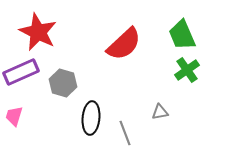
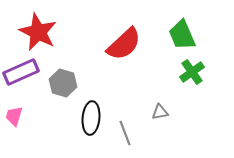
green cross: moved 5 px right, 2 px down
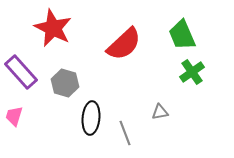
red star: moved 15 px right, 4 px up
purple rectangle: rotated 72 degrees clockwise
gray hexagon: moved 2 px right
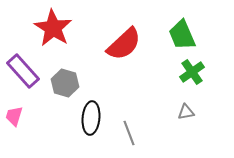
red star: rotated 6 degrees clockwise
purple rectangle: moved 2 px right, 1 px up
gray triangle: moved 26 px right
gray line: moved 4 px right
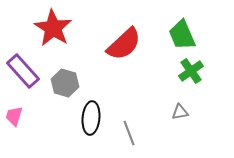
green cross: moved 1 px left, 1 px up
gray triangle: moved 6 px left
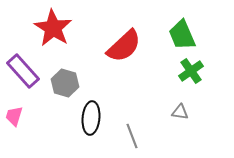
red semicircle: moved 2 px down
gray triangle: rotated 18 degrees clockwise
gray line: moved 3 px right, 3 px down
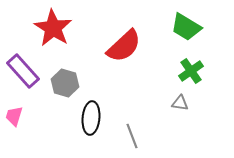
green trapezoid: moved 4 px right, 8 px up; rotated 36 degrees counterclockwise
gray triangle: moved 9 px up
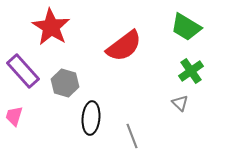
red star: moved 2 px left, 1 px up
red semicircle: rotated 6 degrees clockwise
gray triangle: rotated 36 degrees clockwise
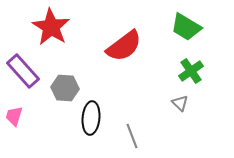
gray hexagon: moved 5 px down; rotated 12 degrees counterclockwise
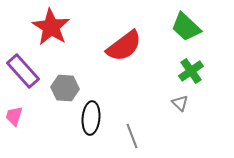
green trapezoid: rotated 12 degrees clockwise
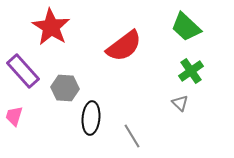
gray line: rotated 10 degrees counterclockwise
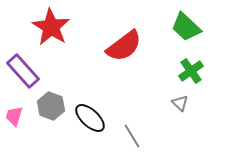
gray hexagon: moved 14 px left, 18 px down; rotated 16 degrees clockwise
black ellipse: moved 1 px left; rotated 52 degrees counterclockwise
